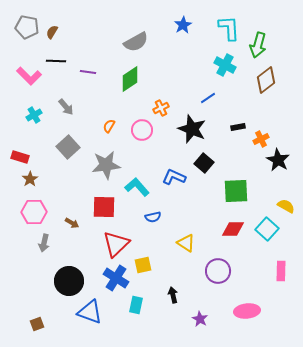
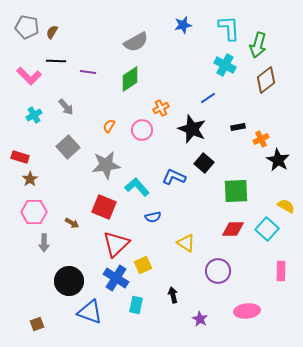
blue star at (183, 25): rotated 18 degrees clockwise
red square at (104, 207): rotated 20 degrees clockwise
gray arrow at (44, 243): rotated 12 degrees counterclockwise
yellow square at (143, 265): rotated 12 degrees counterclockwise
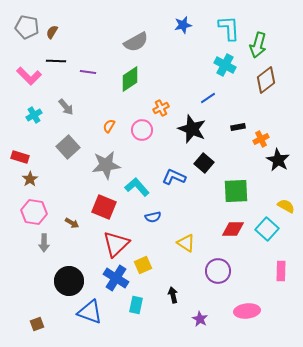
pink hexagon at (34, 212): rotated 10 degrees clockwise
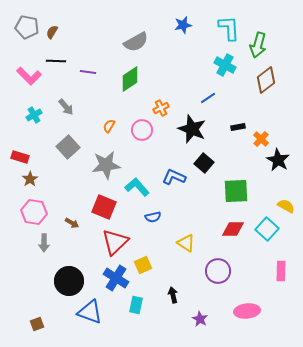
orange cross at (261, 139): rotated 21 degrees counterclockwise
red triangle at (116, 244): moved 1 px left, 2 px up
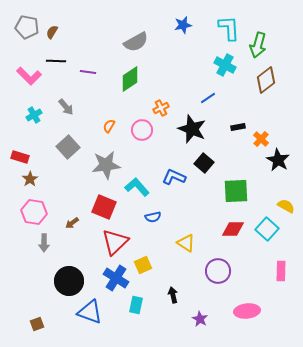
brown arrow at (72, 223): rotated 112 degrees clockwise
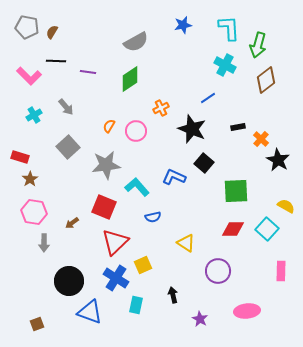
pink circle at (142, 130): moved 6 px left, 1 px down
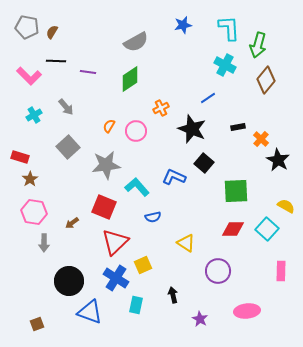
brown diamond at (266, 80): rotated 12 degrees counterclockwise
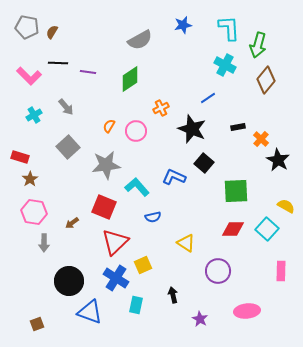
gray semicircle at (136, 42): moved 4 px right, 2 px up
black line at (56, 61): moved 2 px right, 2 px down
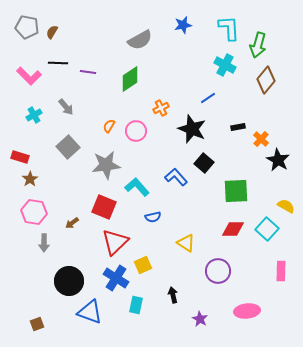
blue L-shape at (174, 177): moved 2 px right; rotated 25 degrees clockwise
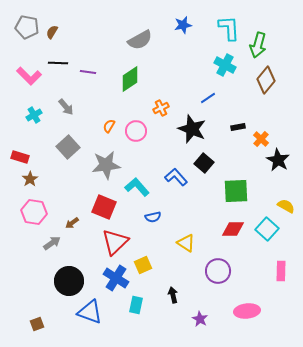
gray arrow at (44, 243): moved 8 px right; rotated 126 degrees counterclockwise
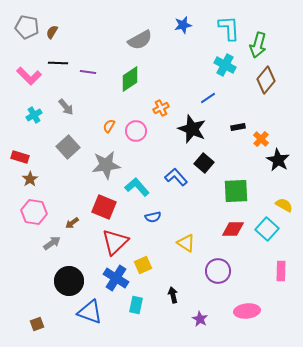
yellow semicircle at (286, 206): moved 2 px left, 1 px up
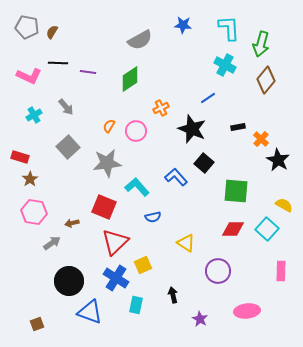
blue star at (183, 25): rotated 18 degrees clockwise
green arrow at (258, 45): moved 3 px right, 1 px up
pink L-shape at (29, 76): rotated 20 degrees counterclockwise
gray star at (106, 165): moved 1 px right, 2 px up
green square at (236, 191): rotated 8 degrees clockwise
brown arrow at (72, 223): rotated 24 degrees clockwise
